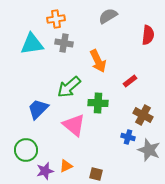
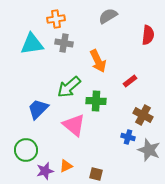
green cross: moved 2 px left, 2 px up
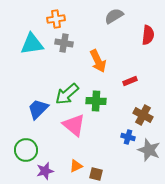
gray semicircle: moved 6 px right
red rectangle: rotated 16 degrees clockwise
green arrow: moved 2 px left, 7 px down
orange triangle: moved 10 px right
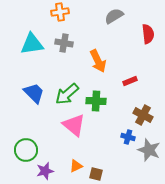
orange cross: moved 4 px right, 7 px up
red semicircle: moved 1 px up; rotated 12 degrees counterclockwise
blue trapezoid: moved 4 px left, 16 px up; rotated 90 degrees clockwise
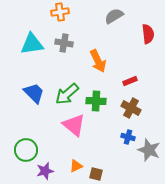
brown cross: moved 12 px left, 7 px up
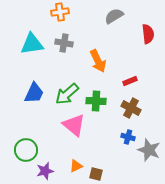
blue trapezoid: rotated 70 degrees clockwise
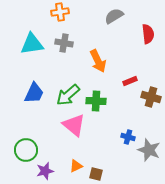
green arrow: moved 1 px right, 1 px down
brown cross: moved 20 px right, 11 px up; rotated 12 degrees counterclockwise
